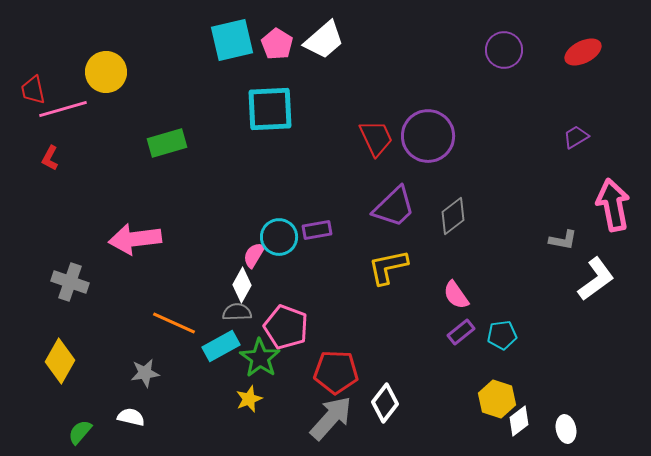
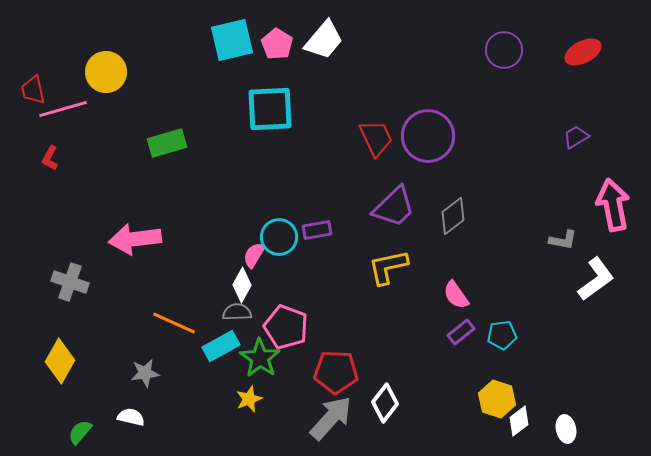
white trapezoid at (324, 40): rotated 9 degrees counterclockwise
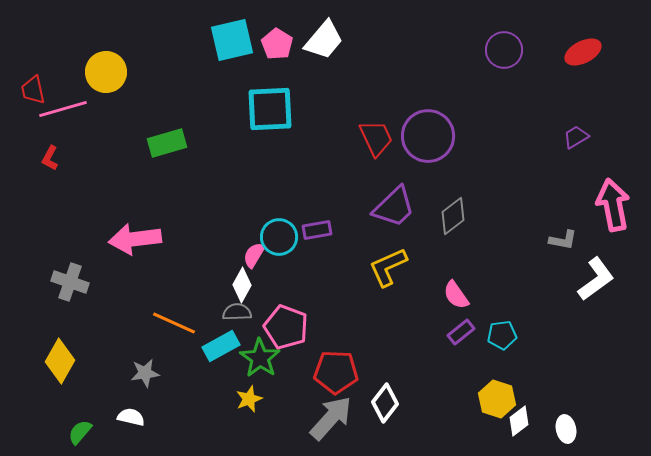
yellow L-shape at (388, 267): rotated 12 degrees counterclockwise
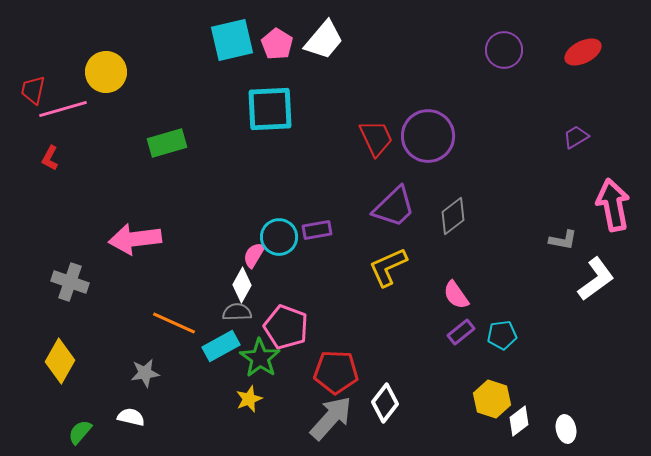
red trapezoid at (33, 90): rotated 24 degrees clockwise
yellow hexagon at (497, 399): moved 5 px left
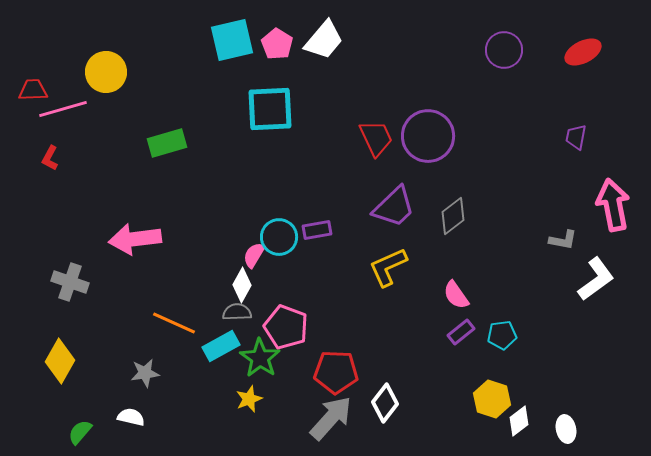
red trapezoid at (33, 90): rotated 76 degrees clockwise
purple trapezoid at (576, 137): rotated 48 degrees counterclockwise
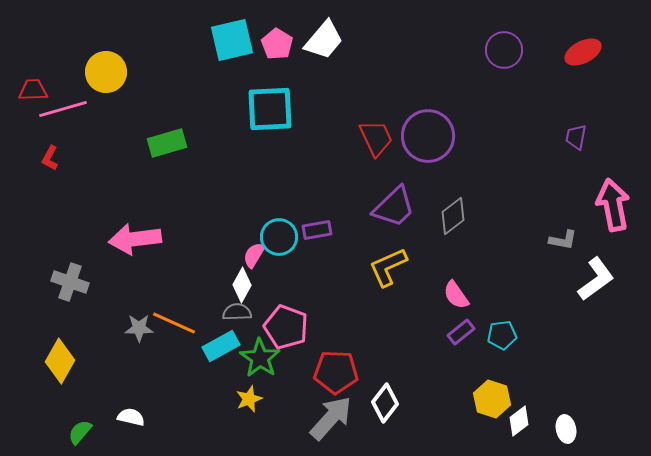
gray star at (145, 373): moved 6 px left, 45 px up; rotated 8 degrees clockwise
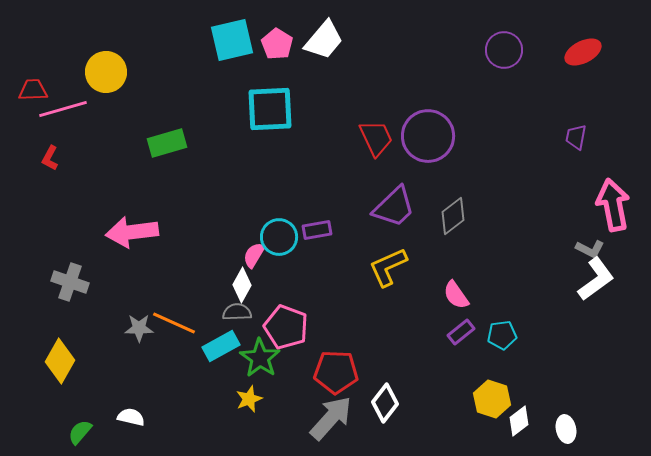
pink arrow at (135, 239): moved 3 px left, 7 px up
gray L-shape at (563, 240): moved 27 px right, 9 px down; rotated 16 degrees clockwise
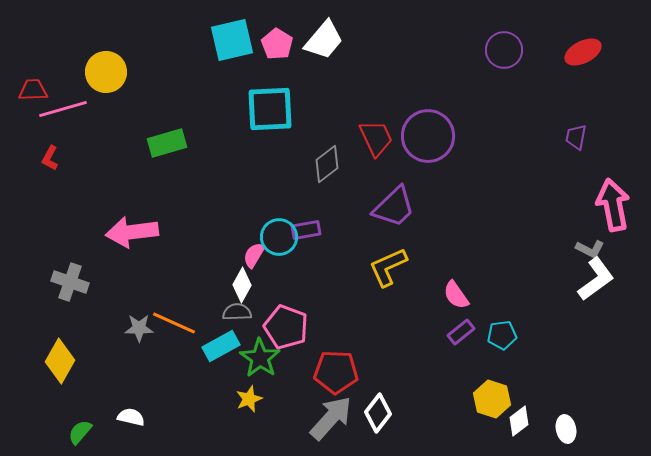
gray diamond at (453, 216): moved 126 px left, 52 px up
purple rectangle at (317, 230): moved 11 px left
white diamond at (385, 403): moved 7 px left, 10 px down
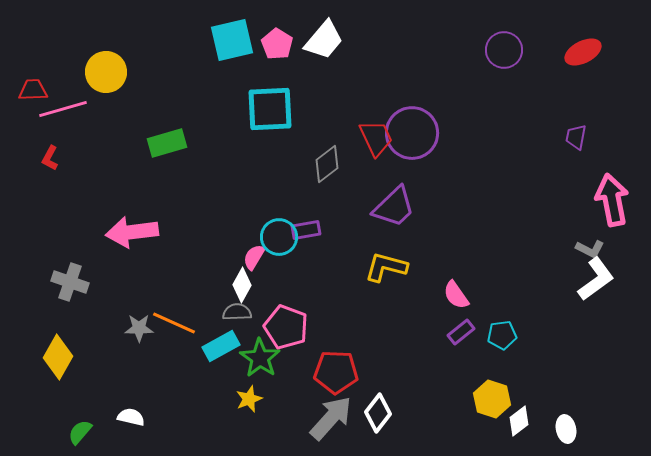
purple circle at (428, 136): moved 16 px left, 3 px up
pink arrow at (613, 205): moved 1 px left, 5 px up
pink semicircle at (254, 255): moved 2 px down
yellow L-shape at (388, 267): moved 2 px left; rotated 39 degrees clockwise
yellow diamond at (60, 361): moved 2 px left, 4 px up
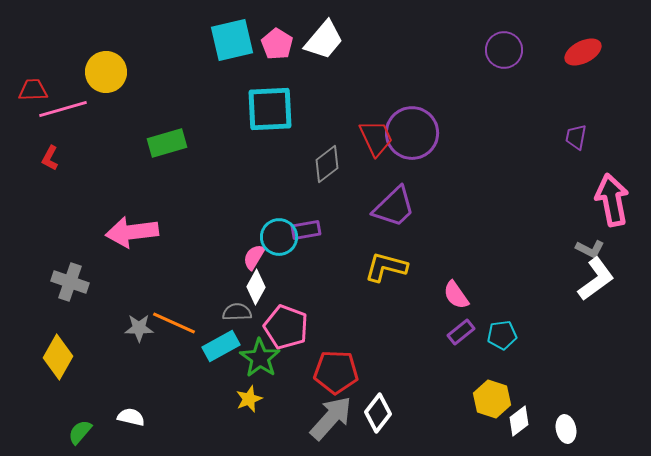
white diamond at (242, 285): moved 14 px right, 2 px down
